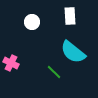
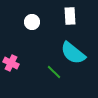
cyan semicircle: moved 1 px down
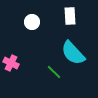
cyan semicircle: rotated 8 degrees clockwise
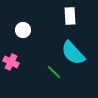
white circle: moved 9 px left, 8 px down
pink cross: moved 1 px up
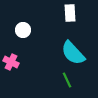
white rectangle: moved 3 px up
green line: moved 13 px right, 8 px down; rotated 21 degrees clockwise
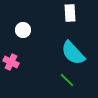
green line: rotated 21 degrees counterclockwise
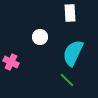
white circle: moved 17 px right, 7 px down
cyan semicircle: rotated 68 degrees clockwise
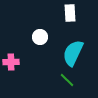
pink cross: rotated 28 degrees counterclockwise
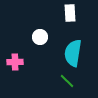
cyan semicircle: rotated 16 degrees counterclockwise
pink cross: moved 4 px right
green line: moved 1 px down
